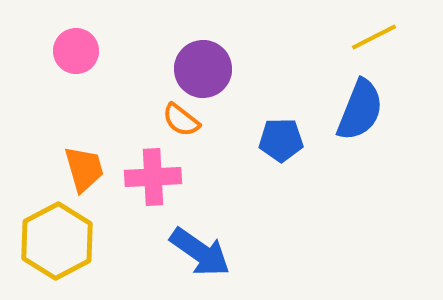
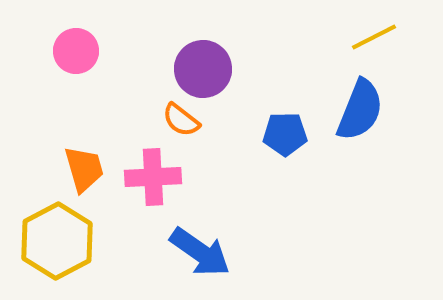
blue pentagon: moved 4 px right, 6 px up
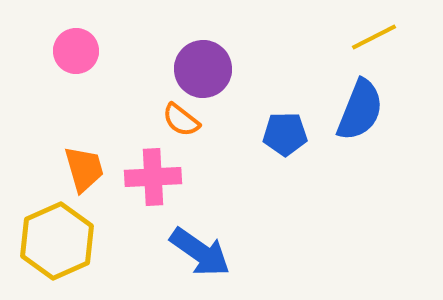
yellow hexagon: rotated 4 degrees clockwise
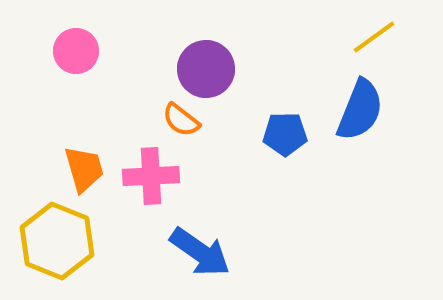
yellow line: rotated 9 degrees counterclockwise
purple circle: moved 3 px right
pink cross: moved 2 px left, 1 px up
yellow hexagon: rotated 14 degrees counterclockwise
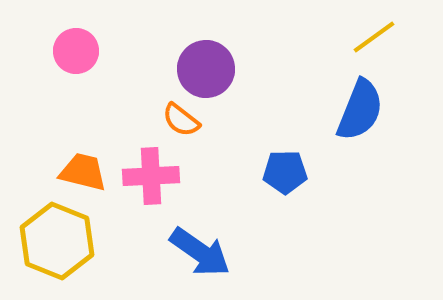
blue pentagon: moved 38 px down
orange trapezoid: moved 1 px left, 3 px down; rotated 60 degrees counterclockwise
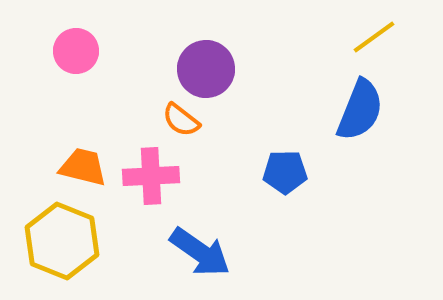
orange trapezoid: moved 5 px up
yellow hexagon: moved 5 px right
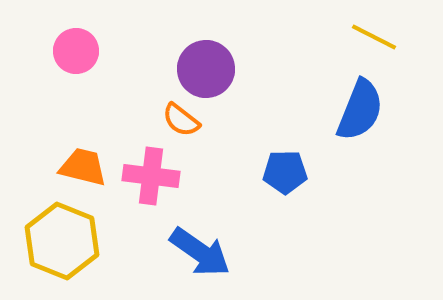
yellow line: rotated 63 degrees clockwise
pink cross: rotated 10 degrees clockwise
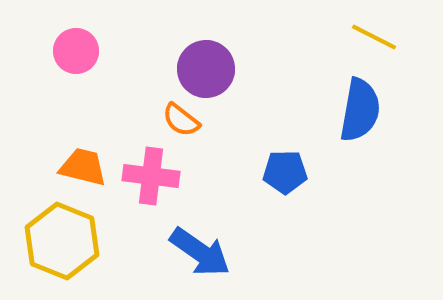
blue semicircle: rotated 12 degrees counterclockwise
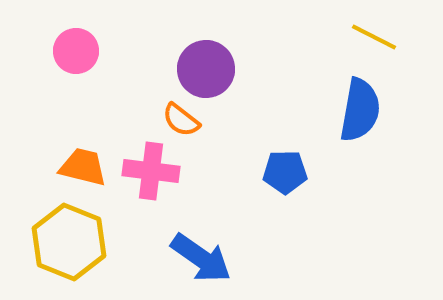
pink cross: moved 5 px up
yellow hexagon: moved 7 px right, 1 px down
blue arrow: moved 1 px right, 6 px down
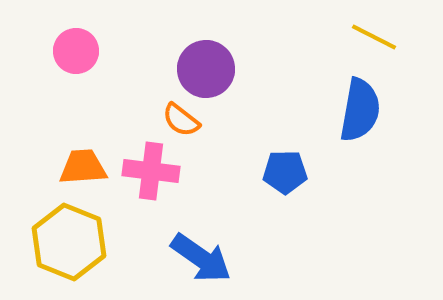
orange trapezoid: rotated 18 degrees counterclockwise
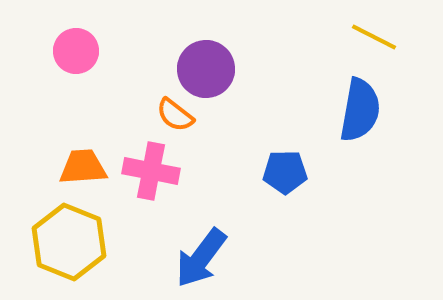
orange semicircle: moved 6 px left, 5 px up
pink cross: rotated 4 degrees clockwise
blue arrow: rotated 92 degrees clockwise
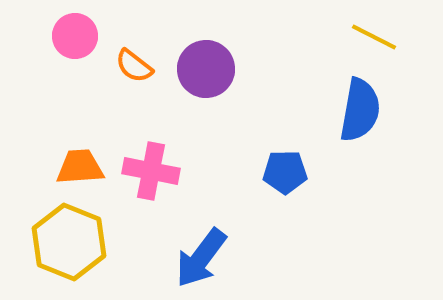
pink circle: moved 1 px left, 15 px up
orange semicircle: moved 41 px left, 49 px up
orange trapezoid: moved 3 px left
